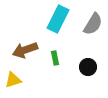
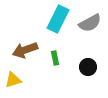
gray semicircle: moved 3 px left, 1 px up; rotated 30 degrees clockwise
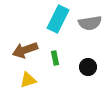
gray semicircle: rotated 20 degrees clockwise
yellow triangle: moved 15 px right
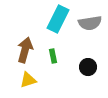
brown arrow: rotated 125 degrees clockwise
green rectangle: moved 2 px left, 2 px up
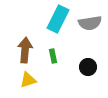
brown arrow: rotated 10 degrees counterclockwise
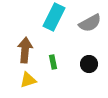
cyan rectangle: moved 4 px left, 2 px up
gray semicircle: rotated 20 degrees counterclockwise
green rectangle: moved 6 px down
black circle: moved 1 px right, 3 px up
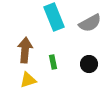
cyan rectangle: rotated 48 degrees counterclockwise
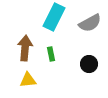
cyan rectangle: rotated 48 degrees clockwise
brown arrow: moved 2 px up
green rectangle: moved 2 px left, 8 px up
yellow triangle: rotated 12 degrees clockwise
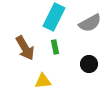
brown arrow: rotated 145 degrees clockwise
green rectangle: moved 4 px right, 7 px up
yellow triangle: moved 15 px right, 1 px down
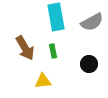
cyan rectangle: moved 2 px right; rotated 36 degrees counterclockwise
gray semicircle: moved 2 px right, 1 px up
green rectangle: moved 2 px left, 4 px down
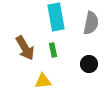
gray semicircle: moved 1 px left, 1 px down; rotated 50 degrees counterclockwise
green rectangle: moved 1 px up
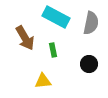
cyan rectangle: rotated 52 degrees counterclockwise
brown arrow: moved 10 px up
